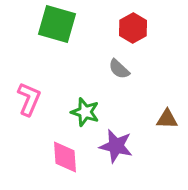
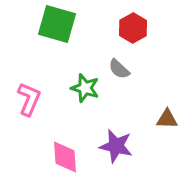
green star: moved 24 px up
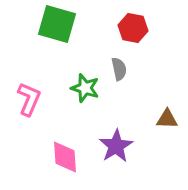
red hexagon: rotated 20 degrees counterclockwise
gray semicircle: rotated 145 degrees counterclockwise
purple star: rotated 28 degrees clockwise
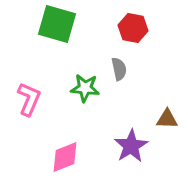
green star: rotated 12 degrees counterclockwise
purple star: moved 15 px right
pink diamond: rotated 72 degrees clockwise
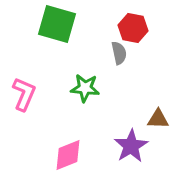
gray semicircle: moved 16 px up
pink L-shape: moved 5 px left, 5 px up
brown triangle: moved 9 px left
pink diamond: moved 3 px right, 2 px up
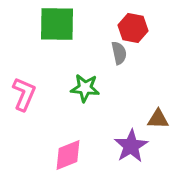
green square: rotated 15 degrees counterclockwise
